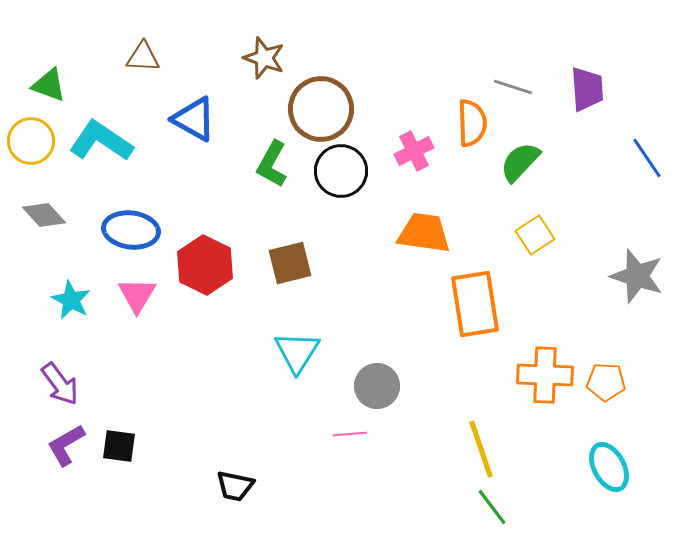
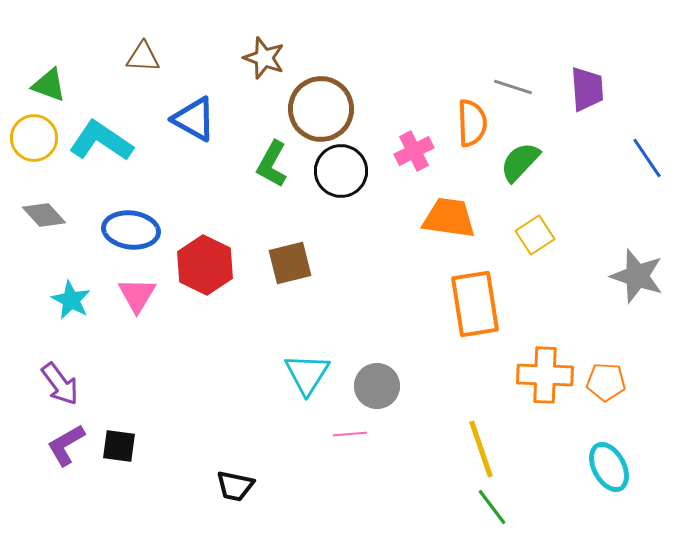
yellow circle: moved 3 px right, 3 px up
orange trapezoid: moved 25 px right, 15 px up
cyan triangle: moved 10 px right, 22 px down
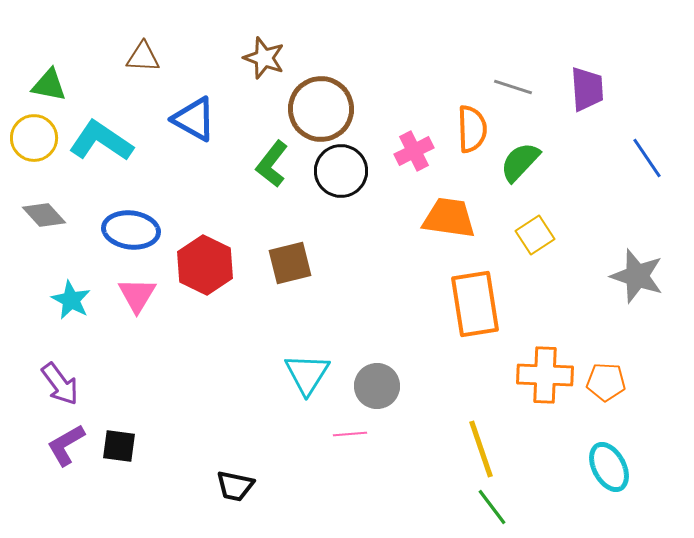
green triangle: rotated 9 degrees counterclockwise
orange semicircle: moved 6 px down
green L-shape: rotated 9 degrees clockwise
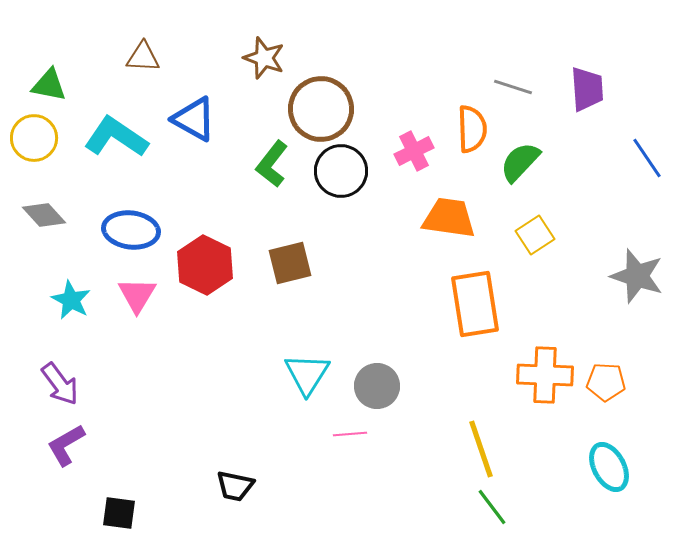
cyan L-shape: moved 15 px right, 4 px up
black square: moved 67 px down
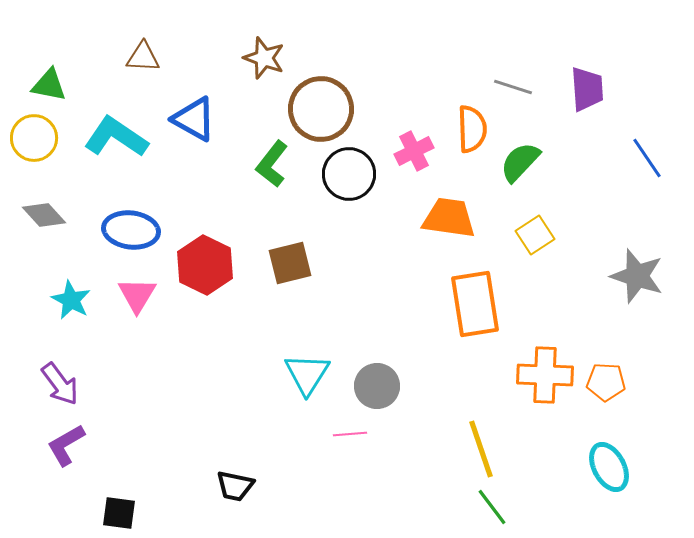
black circle: moved 8 px right, 3 px down
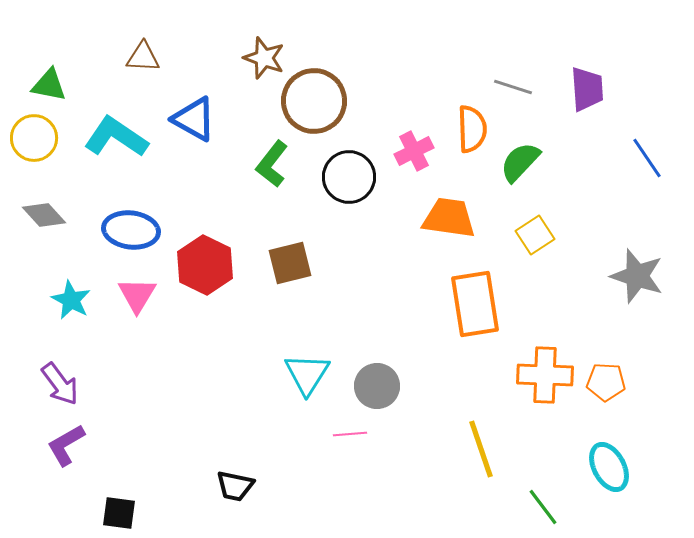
brown circle: moved 7 px left, 8 px up
black circle: moved 3 px down
green line: moved 51 px right
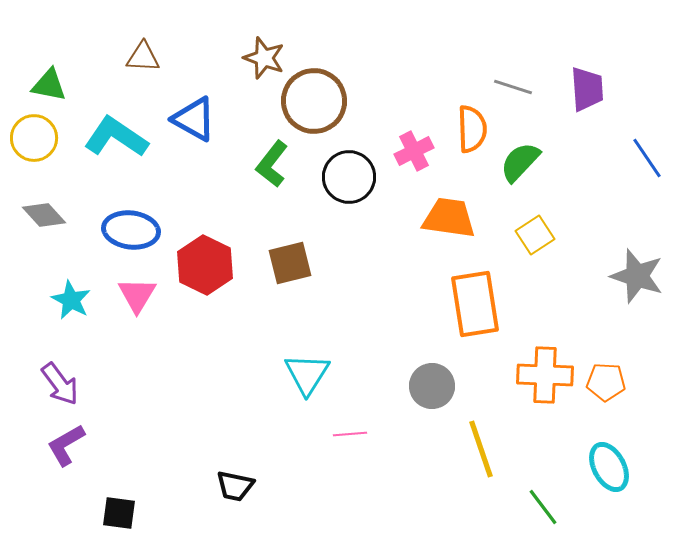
gray circle: moved 55 px right
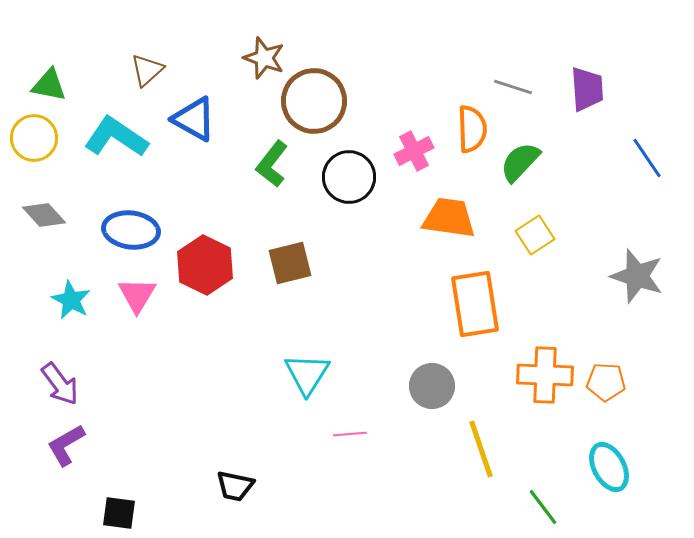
brown triangle: moved 4 px right, 13 px down; rotated 45 degrees counterclockwise
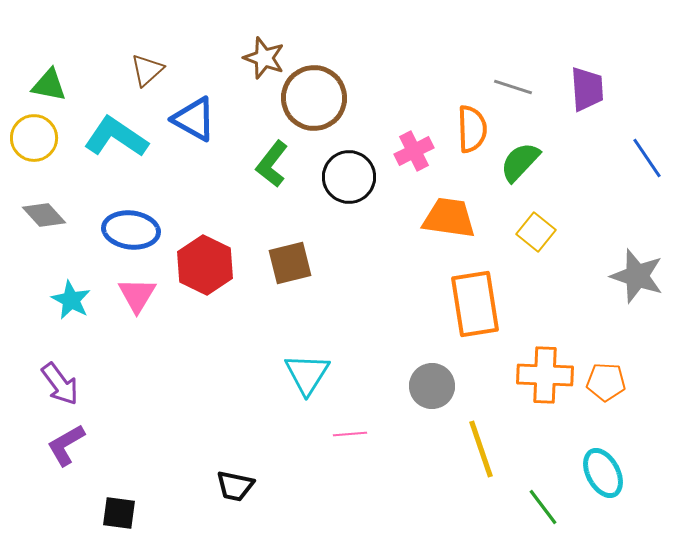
brown circle: moved 3 px up
yellow square: moved 1 px right, 3 px up; rotated 18 degrees counterclockwise
cyan ellipse: moved 6 px left, 6 px down
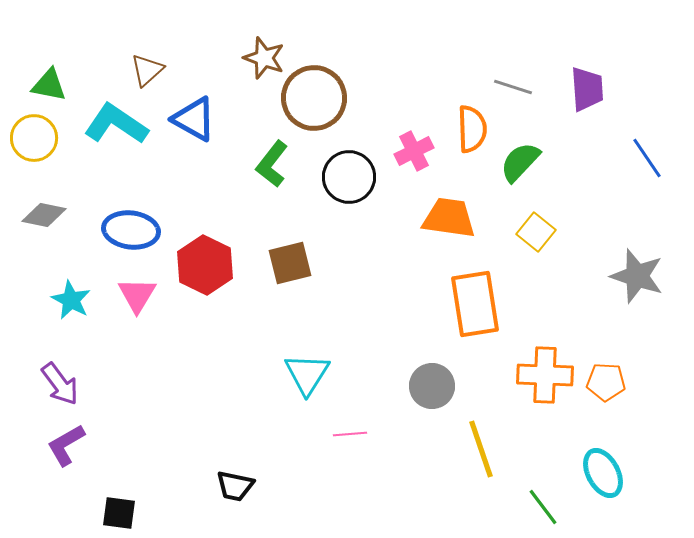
cyan L-shape: moved 13 px up
gray diamond: rotated 36 degrees counterclockwise
